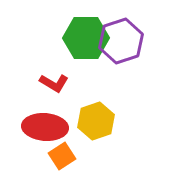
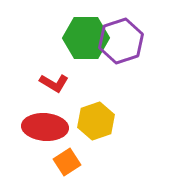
orange square: moved 5 px right, 6 px down
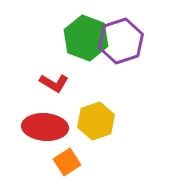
green hexagon: rotated 21 degrees clockwise
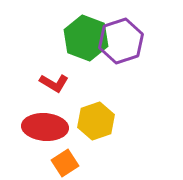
orange square: moved 2 px left, 1 px down
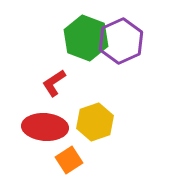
purple hexagon: rotated 6 degrees counterclockwise
red L-shape: rotated 116 degrees clockwise
yellow hexagon: moved 1 px left, 1 px down
orange square: moved 4 px right, 3 px up
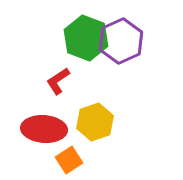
red L-shape: moved 4 px right, 2 px up
red ellipse: moved 1 px left, 2 px down
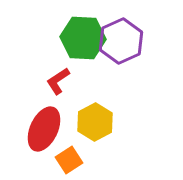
green hexagon: moved 3 px left; rotated 18 degrees counterclockwise
yellow hexagon: rotated 9 degrees counterclockwise
red ellipse: rotated 69 degrees counterclockwise
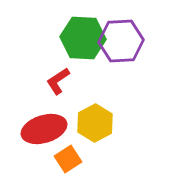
purple hexagon: rotated 21 degrees clockwise
yellow hexagon: moved 1 px down
red ellipse: rotated 48 degrees clockwise
orange square: moved 1 px left, 1 px up
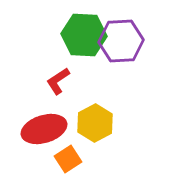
green hexagon: moved 1 px right, 3 px up
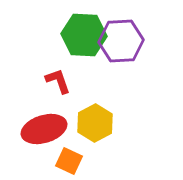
red L-shape: rotated 104 degrees clockwise
orange square: moved 1 px right, 2 px down; rotated 32 degrees counterclockwise
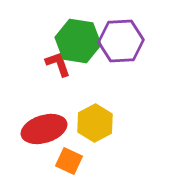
green hexagon: moved 6 px left, 6 px down; rotated 6 degrees clockwise
red L-shape: moved 17 px up
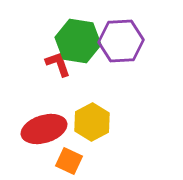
yellow hexagon: moved 3 px left, 1 px up
